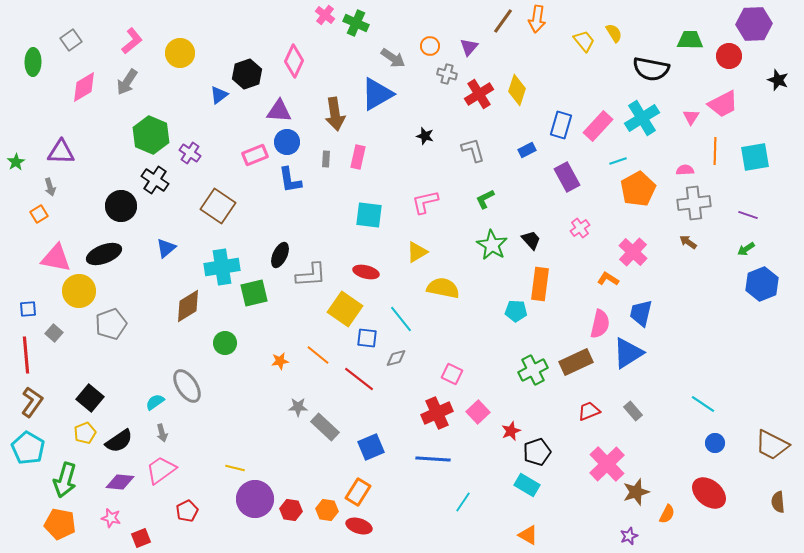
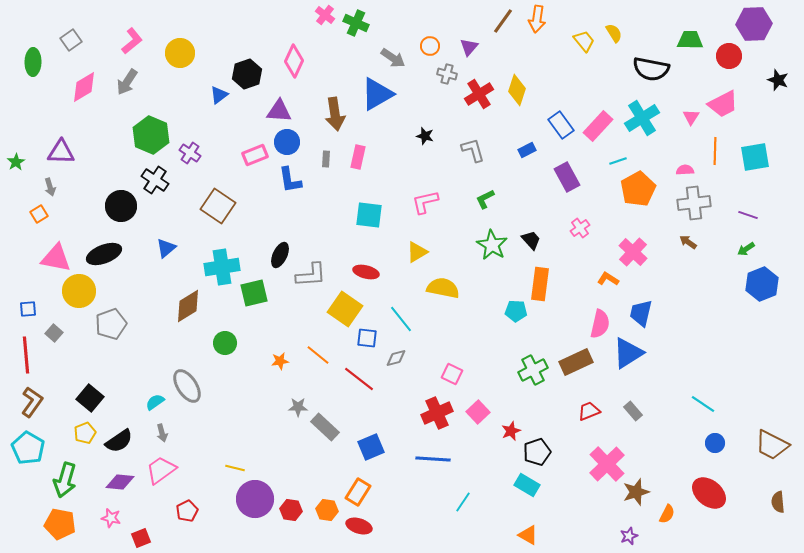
blue rectangle at (561, 125): rotated 52 degrees counterclockwise
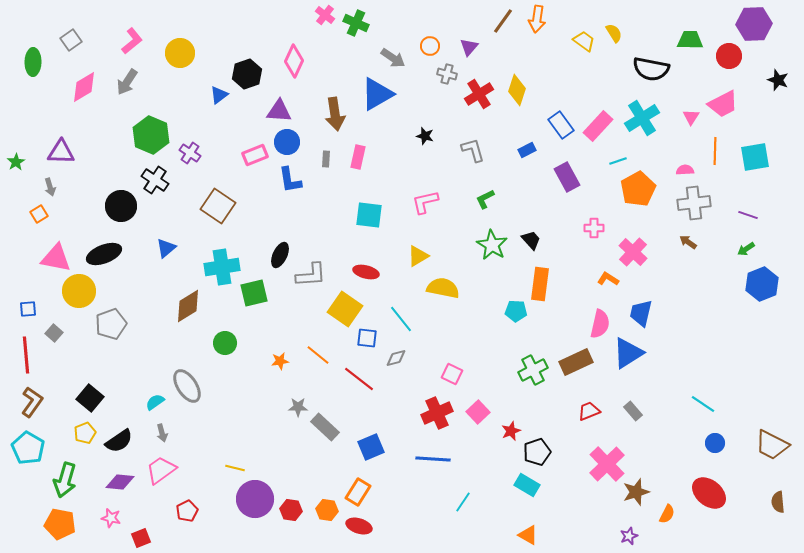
yellow trapezoid at (584, 41): rotated 15 degrees counterclockwise
pink cross at (580, 228): moved 14 px right; rotated 36 degrees clockwise
yellow triangle at (417, 252): moved 1 px right, 4 px down
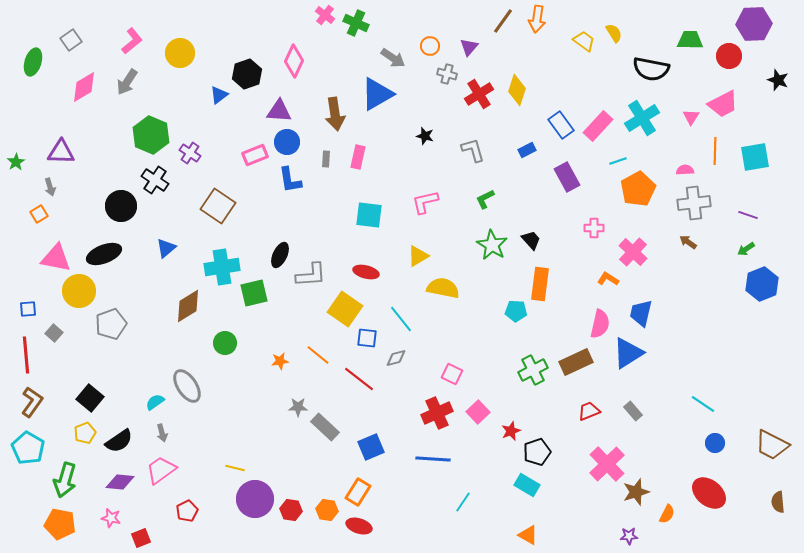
green ellipse at (33, 62): rotated 16 degrees clockwise
purple star at (629, 536): rotated 18 degrees clockwise
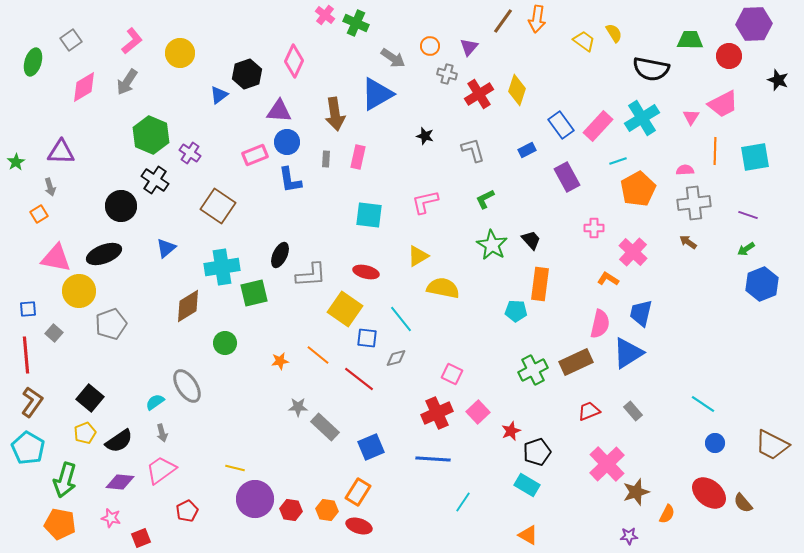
brown semicircle at (778, 502): moved 35 px left, 1 px down; rotated 35 degrees counterclockwise
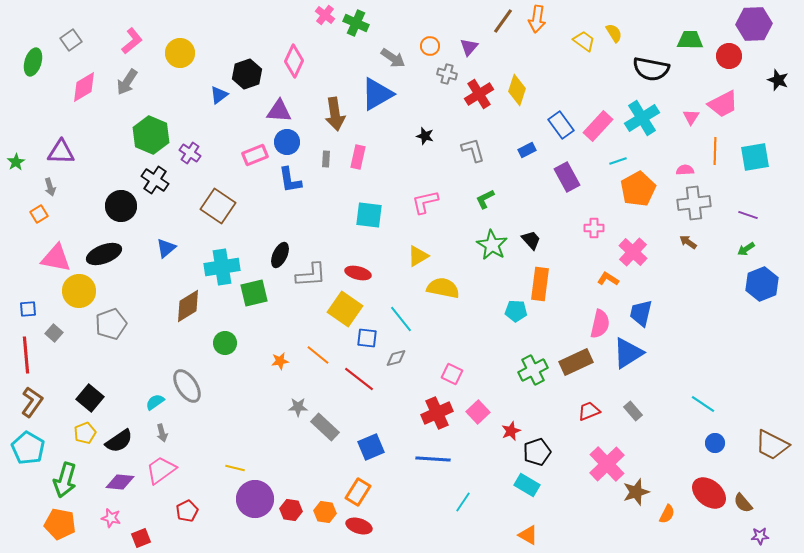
red ellipse at (366, 272): moved 8 px left, 1 px down
orange hexagon at (327, 510): moved 2 px left, 2 px down
purple star at (629, 536): moved 131 px right
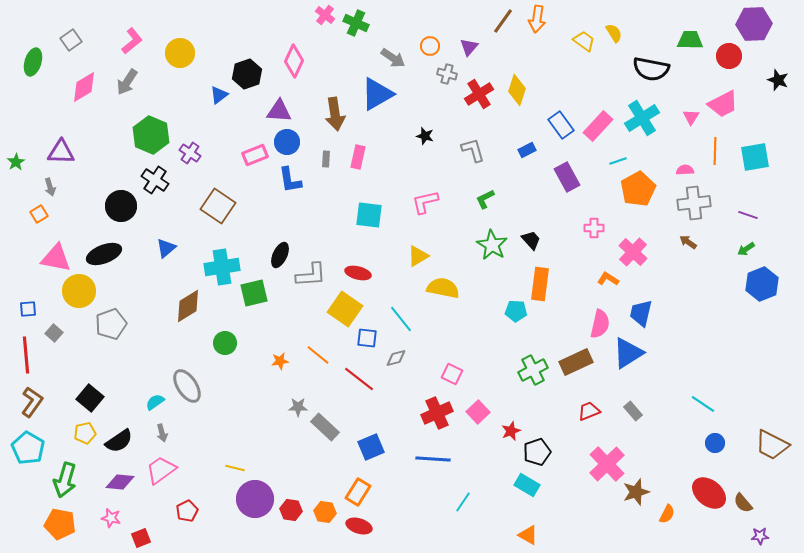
yellow pentagon at (85, 433): rotated 10 degrees clockwise
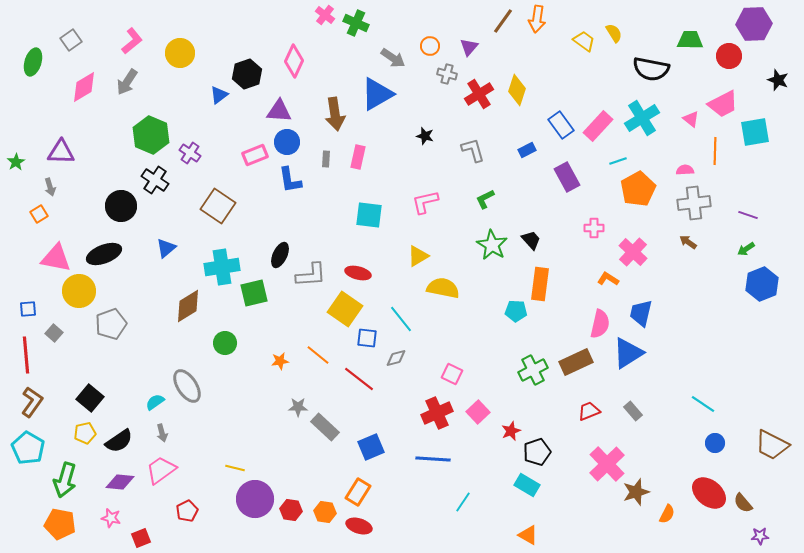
pink triangle at (691, 117): moved 2 px down; rotated 24 degrees counterclockwise
cyan square at (755, 157): moved 25 px up
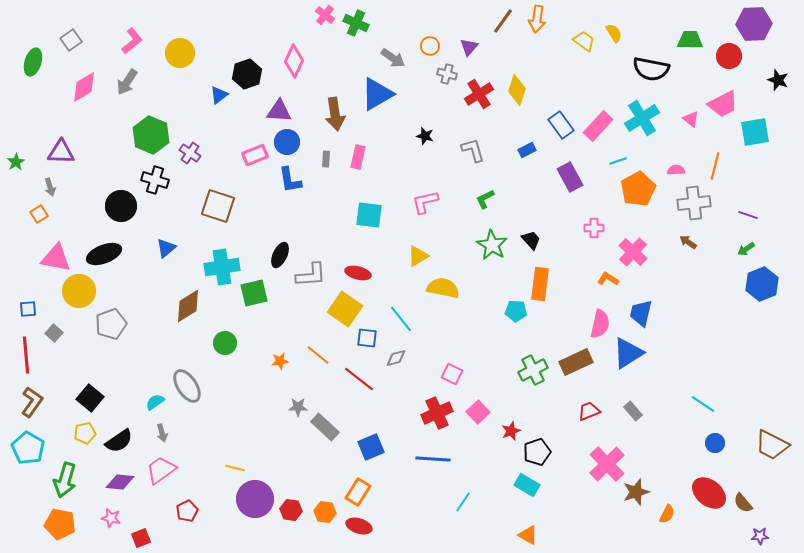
orange line at (715, 151): moved 15 px down; rotated 12 degrees clockwise
pink semicircle at (685, 170): moved 9 px left
purple rectangle at (567, 177): moved 3 px right
black cross at (155, 180): rotated 16 degrees counterclockwise
brown square at (218, 206): rotated 16 degrees counterclockwise
